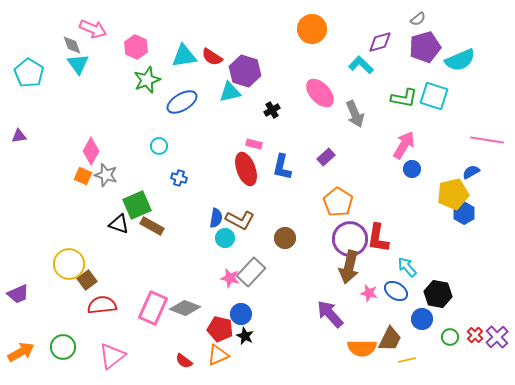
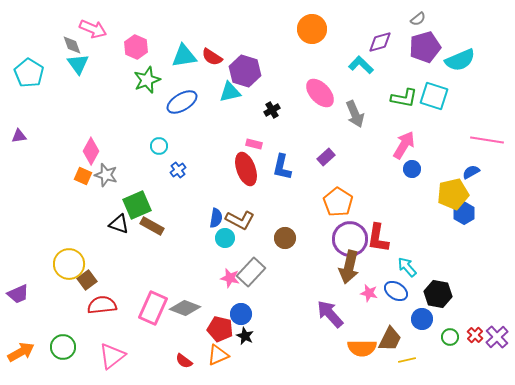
blue cross at (179, 178): moved 1 px left, 8 px up; rotated 35 degrees clockwise
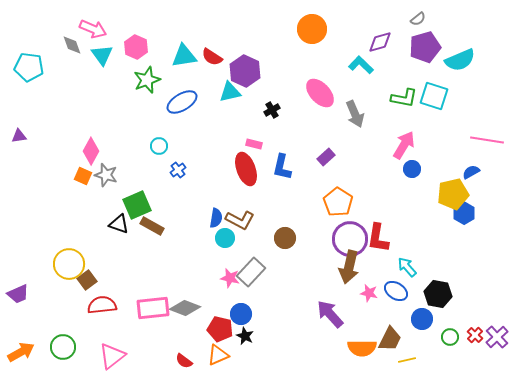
cyan triangle at (78, 64): moved 24 px right, 9 px up
purple hexagon at (245, 71): rotated 8 degrees clockwise
cyan pentagon at (29, 73): moved 6 px up; rotated 24 degrees counterclockwise
pink rectangle at (153, 308): rotated 60 degrees clockwise
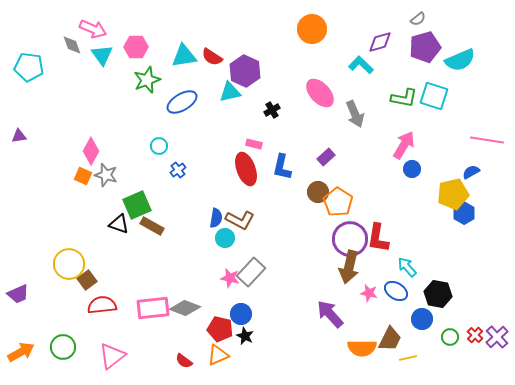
pink hexagon at (136, 47): rotated 25 degrees counterclockwise
brown circle at (285, 238): moved 33 px right, 46 px up
yellow line at (407, 360): moved 1 px right, 2 px up
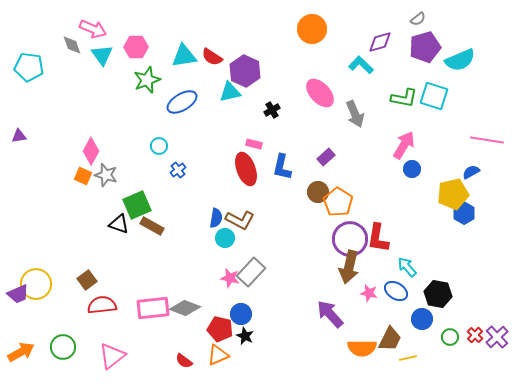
yellow circle at (69, 264): moved 33 px left, 20 px down
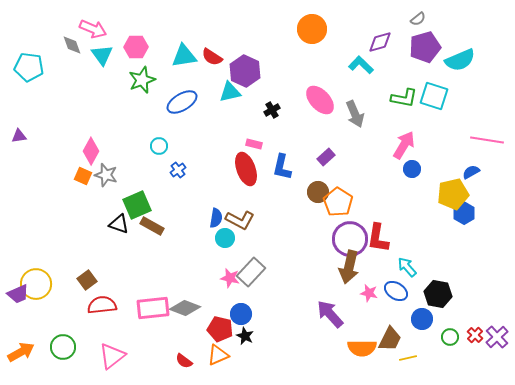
green star at (147, 80): moved 5 px left
pink ellipse at (320, 93): moved 7 px down
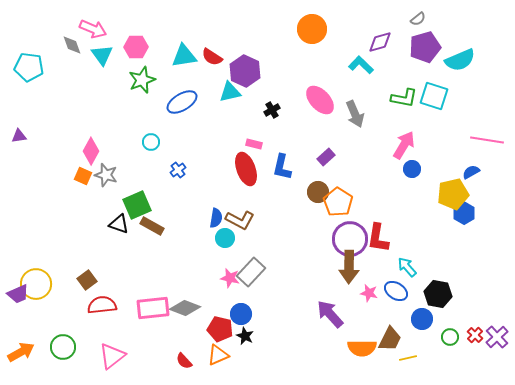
cyan circle at (159, 146): moved 8 px left, 4 px up
brown arrow at (349, 267): rotated 12 degrees counterclockwise
red semicircle at (184, 361): rotated 12 degrees clockwise
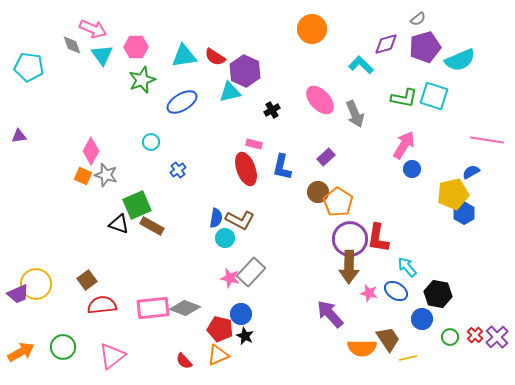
purple diamond at (380, 42): moved 6 px right, 2 px down
red semicircle at (212, 57): moved 3 px right
brown trapezoid at (390, 339): moved 2 px left; rotated 60 degrees counterclockwise
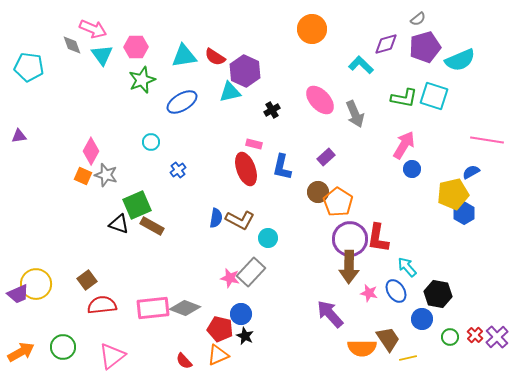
cyan circle at (225, 238): moved 43 px right
blue ellipse at (396, 291): rotated 25 degrees clockwise
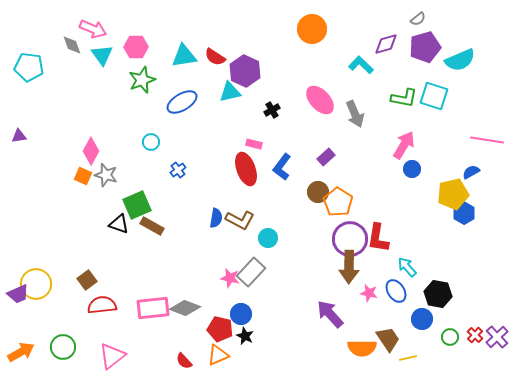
blue L-shape at (282, 167): rotated 24 degrees clockwise
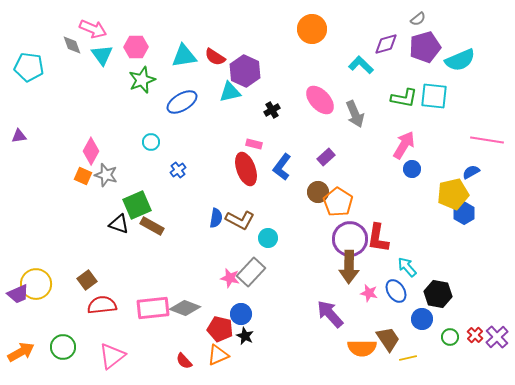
cyan square at (434, 96): rotated 12 degrees counterclockwise
